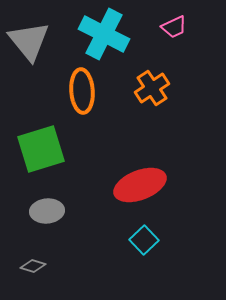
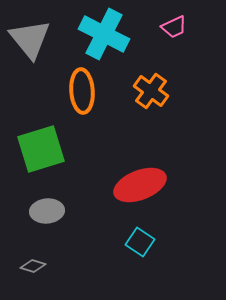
gray triangle: moved 1 px right, 2 px up
orange cross: moved 1 px left, 3 px down; rotated 20 degrees counterclockwise
cyan square: moved 4 px left, 2 px down; rotated 12 degrees counterclockwise
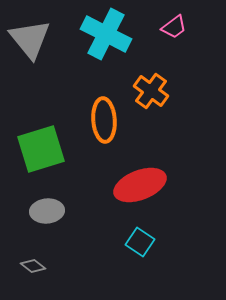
pink trapezoid: rotated 12 degrees counterclockwise
cyan cross: moved 2 px right
orange ellipse: moved 22 px right, 29 px down
gray diamond: rotated 20 degrees clockwise
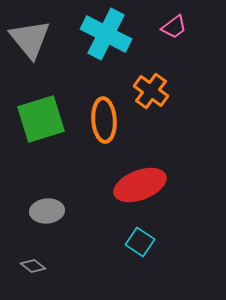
green square: moved 30 px up
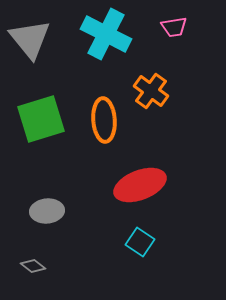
pink trapezoid: rotated 28 degrees clockwise
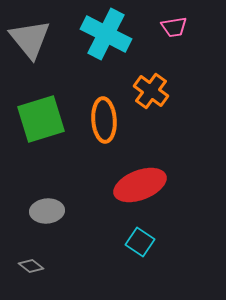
gray diamond: moved 2 px left
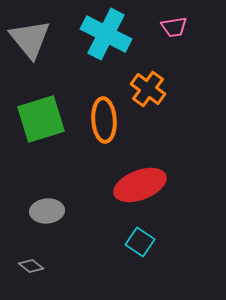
orange cross: moved 3 px left, 2 px up
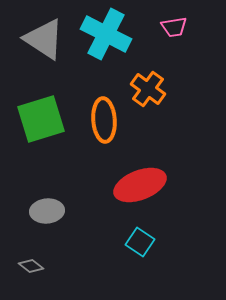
gray triangle: moved 14 px right; rotated 18 degrees counterclockwise
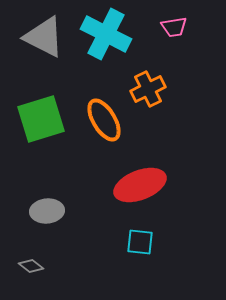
gray triangle: moved 2 px up; rotated 6 degrees counterclockwise
orange cross: rotated 28 degrees clockwise
orange ellipse: rotated 27 degrees counterclockwise
cyan square: rotated 28 degrees counterclockwise
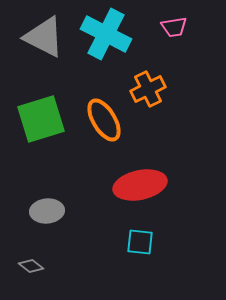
red ellipse: rotated 9 degrees clockwise
